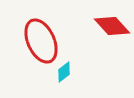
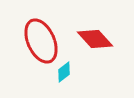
red diamond: moved 17 px left, 13 px down
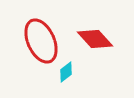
cyan diamond: moved 2 px right
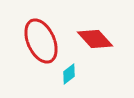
cyan diamond: moved 3 px right, 2 px down
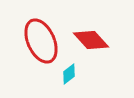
red diamond: moved 4 px left, 1 px down
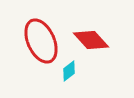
cyan diamond: moved 3 px up
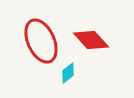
cyan diamond: moved 1 px left, 2 px down
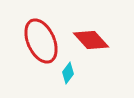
cyan diamond: rotated 15 degrees counterclockwise
